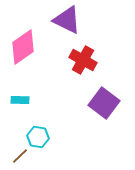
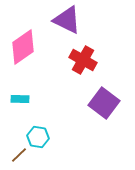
cyan rectangle: moved 1 px up
brown line: moved 1 px left, 1 px up
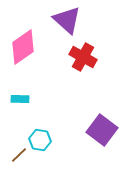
purple triangle: rotated 16 degrees clockwise
red cross: moved 3 px up
purple square: moved 2 px left, 27 px down
cyan hexagon: moved 2 px right, 3 px down
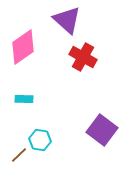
cyan rectangle: moved 4 px right
